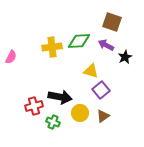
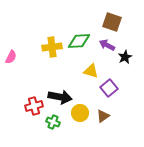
purple arrow: moved 1 px right
purple square: moved 8 px right, 2 px up
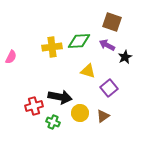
yellow triangle: moved 3 px left
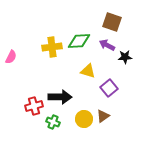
black star: rotated 24 degrees clockwise
black arrow: rotated 10 degrees counterclockwise
yellow circle: moved 4 px right, 6 px down
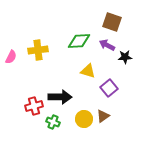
yellow cross: moved 14 px left, 3 px down
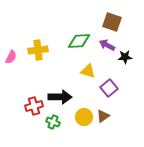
yellow circle: moved 2 px up
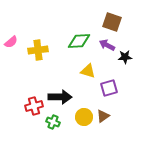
pink semicircle: moved 15 px up; rotated 24 degrees clockwise
purple square: rotated 24 degrees clockwise
